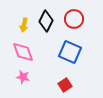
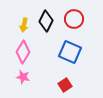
pink diamond: rotated 50 degrees clockwise
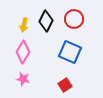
pink star: moved 2 px down
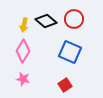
black diamond: rotated 75 degrees counterclockwise
pink diamond: moved 1 px up
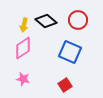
red circle: moved 4 px right, 1 px down
pink diamond: moved 3 px up; rotated 25 degrees clockwise
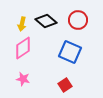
yellow arrow: moved 2 px left, 1 px up
